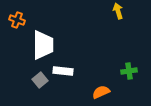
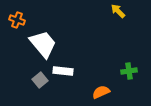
yellow arrow: rotated 28 degrees counterclockwise
white trapezoid: moved 1 px up; rotated 40 degrees counterclockwise
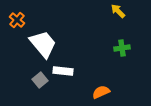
orange cross: rotated 21 degrees clockwise
green cross: moved 7 px left, 23 px up
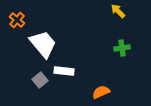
white rectangle: moved 1 px right
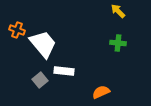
orange cross: moved 10 px down; rotated 21 degrees counterclockwise
green cross: moved 4 px left, 5 px up; rotated 14 degrees clockwise
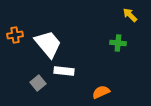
yellow arrow: moved 12 px right, 4 px down
orange cross: moved 2 px left, 5 px down; rotated 28 degrees counterclockwise
white trapezoid: moved 5 px right
gray square: moved 2 px left, 3 px down
